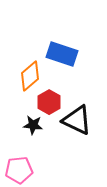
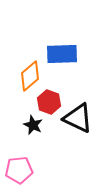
blue rectangle: rotated 20 degrees counterclockwise
red hexagon: rotated 10 degrees counterclockwise
black triangle: moved 1 px right, 2 px up
black star: rotated 18 degrees clockwise
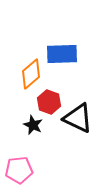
orange diamond: moved 1 px right, 2 px up
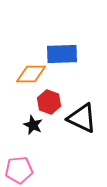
orange diamond: rotated 40 degrees clockwise
black triangle: moved 4 px right
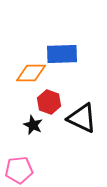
orange diamond: moved 1 px up
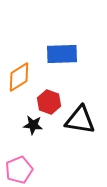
orange diamond: moved 12 px left, 4 px down; rotated 32 degrees counterclockwise
black triangle: moved 2 px left, 2 px down; rotated 16 degrees counterclockwise
black star: rotated 18 degrees counterclockwise
pink pentagon: rotated 16 degrees counterclockwise
